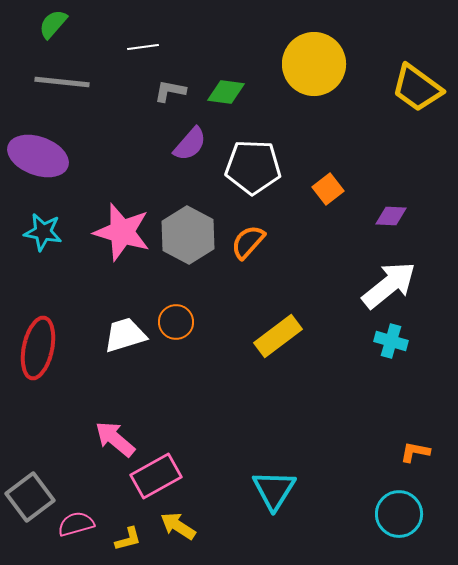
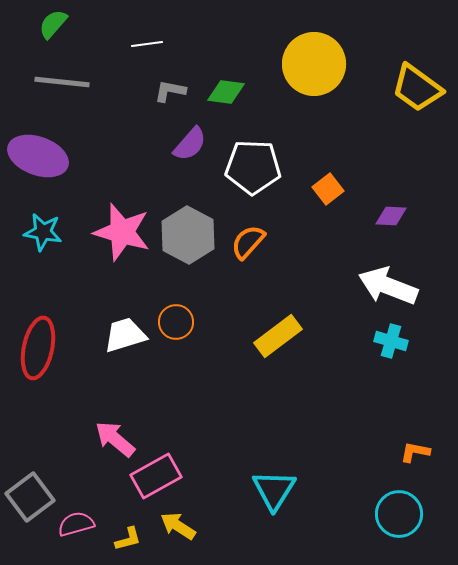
white line: moved 4 px right, 3 px up
white arrow: moved 1 px left, 1 px down; rotated 120 degrees counterclockwise
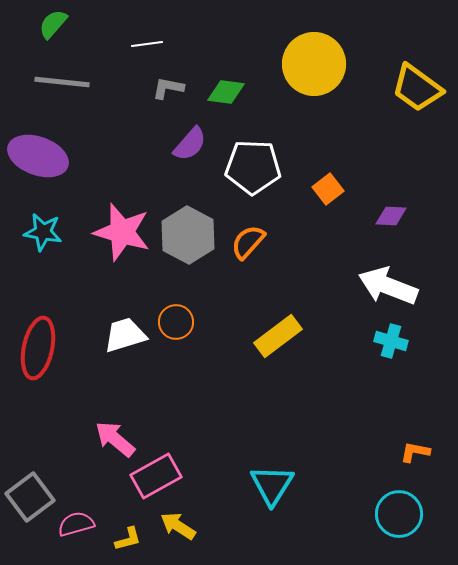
gray L-shape: moved 2 px left, 3 px up
cyan triangle: moved 2 px left, 5 px up
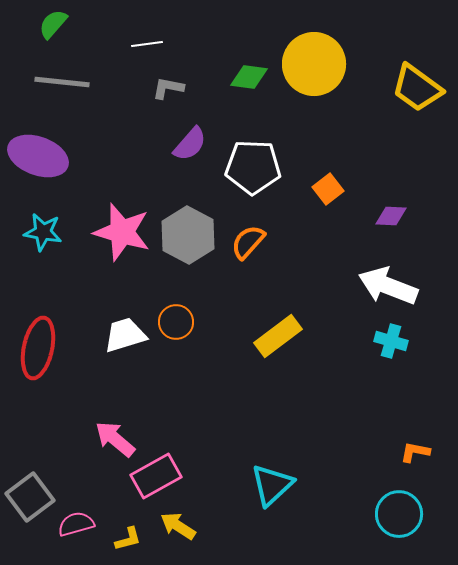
green diamond: moved 23 px right, 15 px up
cyan triangle: rotated 15 degrees clockwise
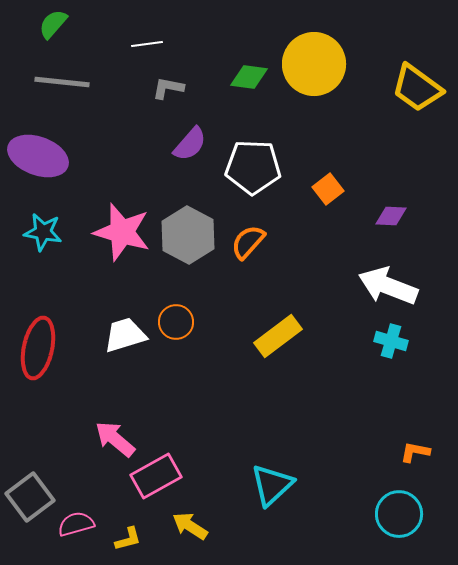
yellow arrow: moved 12 px right
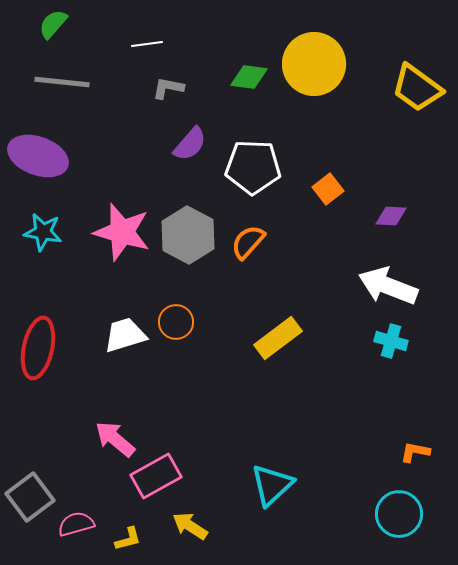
yellow rectangle: moved 2 px down
